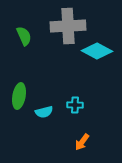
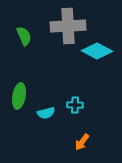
cyan semicircle: moved 2 px right, 1 px down
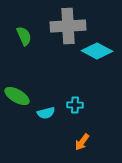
green ellipse: moved 2 px left; rotated 70 degrees counterclockwise
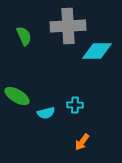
cyan diamond: rotated 28 degrees counterclockwise
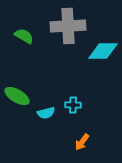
green semicircle: rotated 36 degrees counterclockwise
cyan diamond: moved 6 px right
cyan cross: moved 2 px left
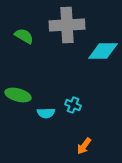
gray cross: moved 1 px left, 1 px up
green ellipse: moved 1 px right, 1 px up; rotated 15 degrees counterclockwise
cyan cross: rotated 21 degrees clockwise
cyan semicircle: rotated 12 degrees clockwise
orange arrow: moved 2 px right, 4 px down
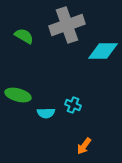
gray cross: rotated 16 degrees counterclockwise
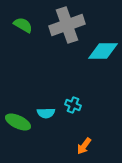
green semicircle: moved 1 px left, 11 px up
green ellipse: moved 27 px down; rotated 10 degrees clockwise
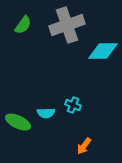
green semicircle: rotated 96 degrees clockwise
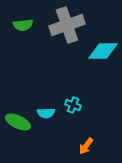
green semicircle: rotated 48 degrees clockwise
orange arrow: moved 2 px right
